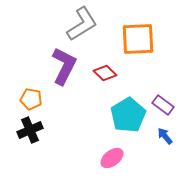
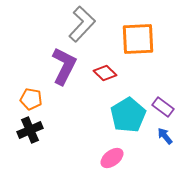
gray L-shape: rotated 15 degrees counterclockwise
purple rectangle: moved 2 px down
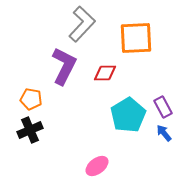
orange square: moved 2 px left, 1 px up
red diamond: rotated 45 degrees counterclockwise
purple rectangle: rotated 25 degrees clockwise
blue arrow: moved 1 px left, 3 px up
pink ellipse: moved 15 px left, 8 px down
